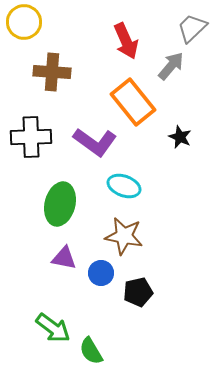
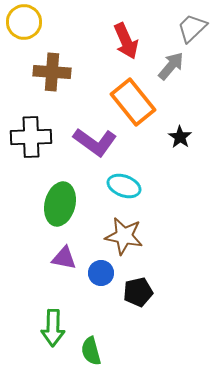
black star: rotated 10 degrees clockwise
green arrow: rotated 54 degrees clockwise
green semicircle: rotated 16 degrees clockwise
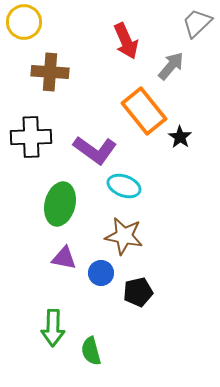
gray trapezoid: moved 5 px right, 5 px up
brown cross: moved 2 px left
orange rectangle: moved 11 px right, 9 px down
purple L-shape: moved 8 px down
